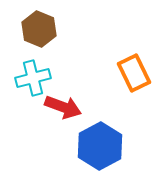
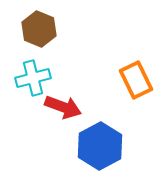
orange rectangle: moved 2 px right, 7 px down
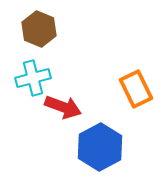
orange rectangle: moved 9 px down
blue hexagon: moved 1 px down
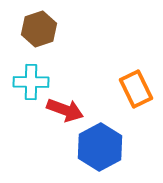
brown hexagon: rotated 20 degrees clockwise
cyan cross: moved 2 px left, 4 px down; rotated 16 degrees clockwise
red arrow: moved 2 px right, 3 px down
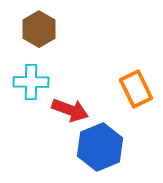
brown hexagon: rotated 12 degrees counterclockwise
red arrow: moved 5 px right
blue hexagon: rotated 6 degrees clockwise
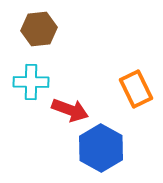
brown hexagon: rotated 24 degrees clockwise
blue hexagon: moved 1 px right, 1 px down; rotated 9 degrees counterclockwise
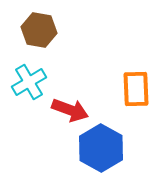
brown hexagon: moved 1 px down; rotated 16 degrees clockwise
cyan cross: moved 2 px left; rotated 32 degrees counterclockwise
orange rectangle: rotated 24 degrees clockwise
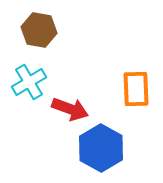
red arrow: moved 1 px up
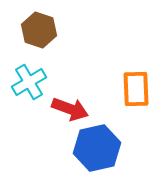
brown hexagon: rotated 8 degrees clockwise
blue hexagon: moved 4 px left; rotated 18 degrees clockwise
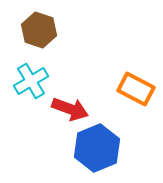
cyan cross: moved 2 px right, 1 px up
orange rectangle: rotated 60 degrees counterclockwise
blue hexagon: rotated 9 degrees counterclockwise
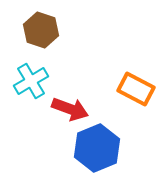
brown hexagon: moved 2 px right
